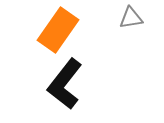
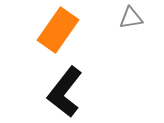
black L-shape: moved 8 px down
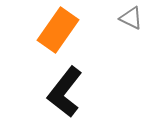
gray triangle: rotated 35 degrees clockwise
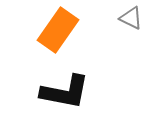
black L-shape: rotated 117 degrees counterclockwise
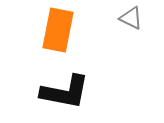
orange rectangle: rotated 24 degrees counterclockwise
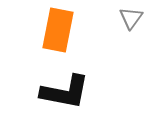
gray triangle: rotated 40 degrees clockwise
